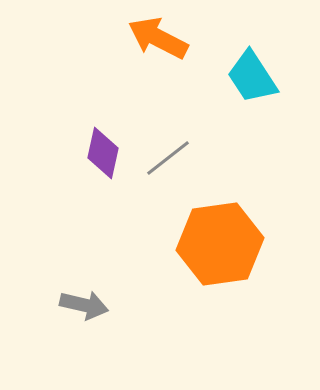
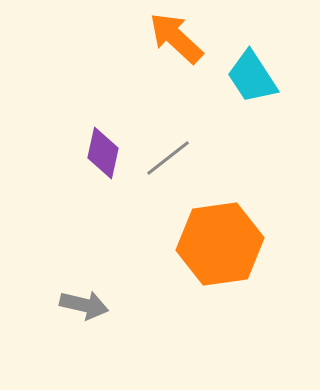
orange arrow: moved 18 px right; rotated 16 degrees clockwise
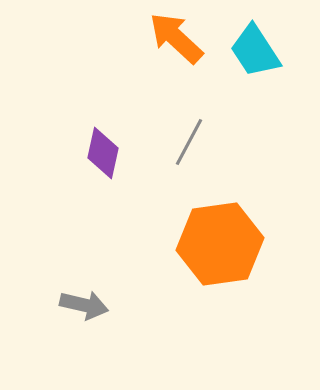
cyan trapezoid: moved 3 px right, 26 px up
gray line: moved 21 px right, 16 px up; rotated 24 degrees counterclockwise
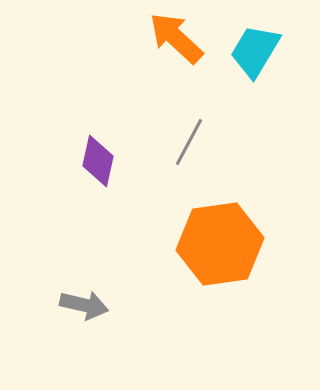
cyan trapezoid: rotated 64 degrees clockwise
purple diamond: moved 5 px left, 8 px down
